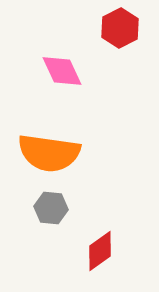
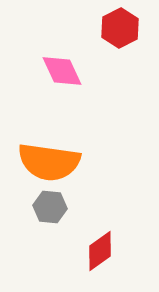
orange semicircle: moved 9 px down
gray hexagon: moved 1 px left, 1 px up
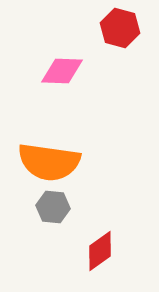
red hexagon: rotated 18 degrees counterclockwise
pink diamond: rotated 63 degrees counterclockwise
gray hexagon: moved 3 px right
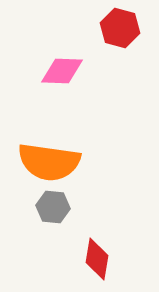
red diamond: moved 3 px left, 8 px down; rotated 45 degrees counterclockwise
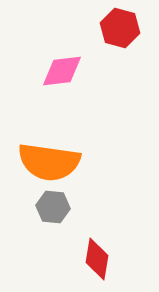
pink diamond: rotated 9 degrees counterclockwise
